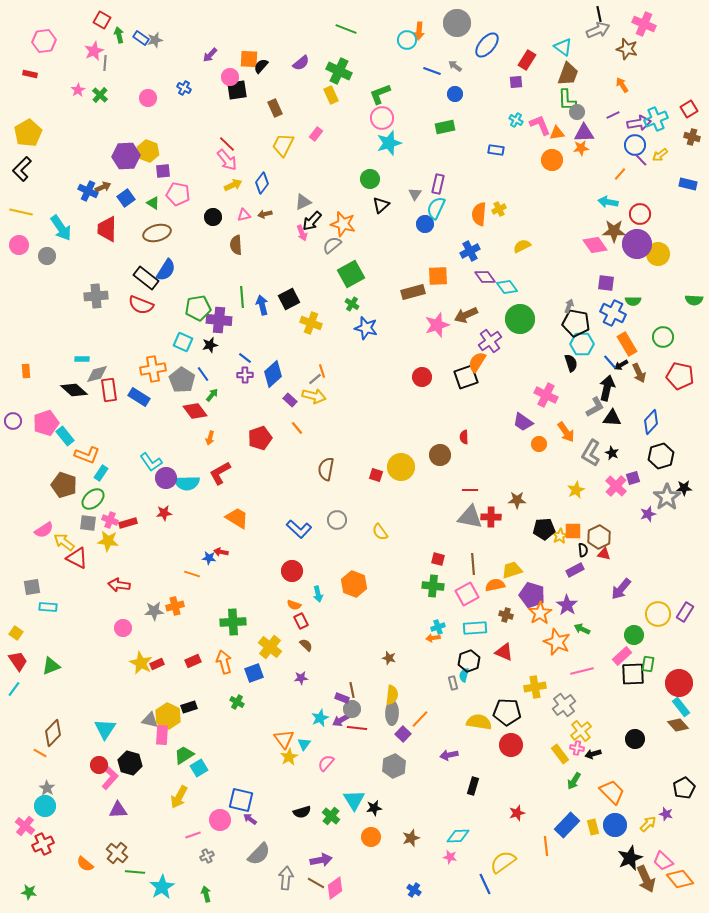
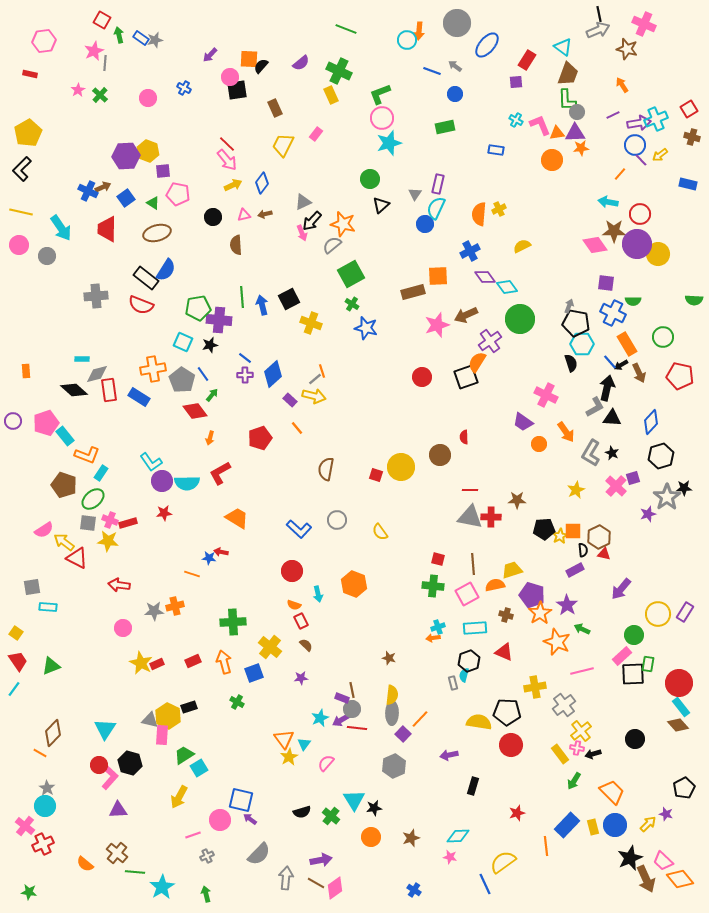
purple triangle at (584, 133): moved 9 px left
purple circle at (166, 478): moved 4 px left, 3 px down
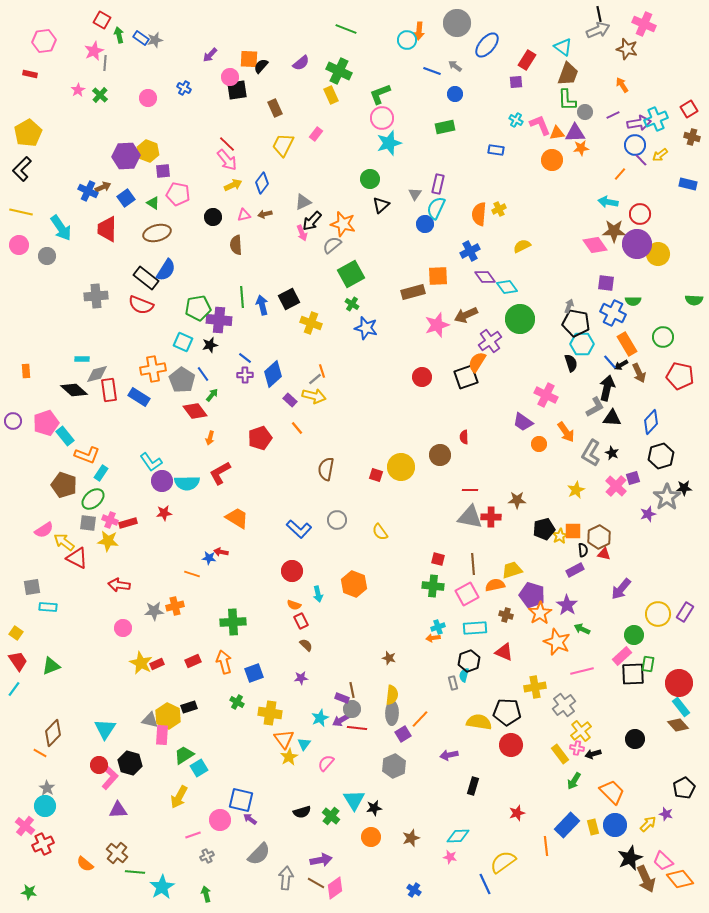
gray circle at (577, 112): moved 8 px right
black pentagon at (544, 529): rotated 10 degrees counterclockwise
yellow cross at (270, 647): moved 66 px down; rotated 30 degrees counterclockwise
purple square at (403, 734): rotated 14 degrees clockwise
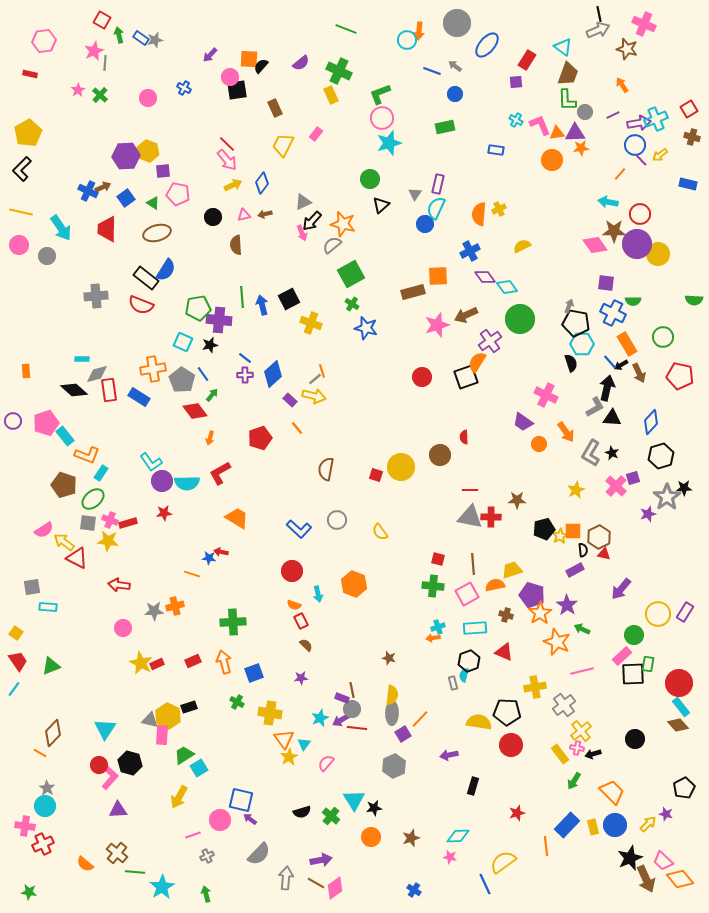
pink cross at (25, 826): rotated 30 degrees counterclockwise
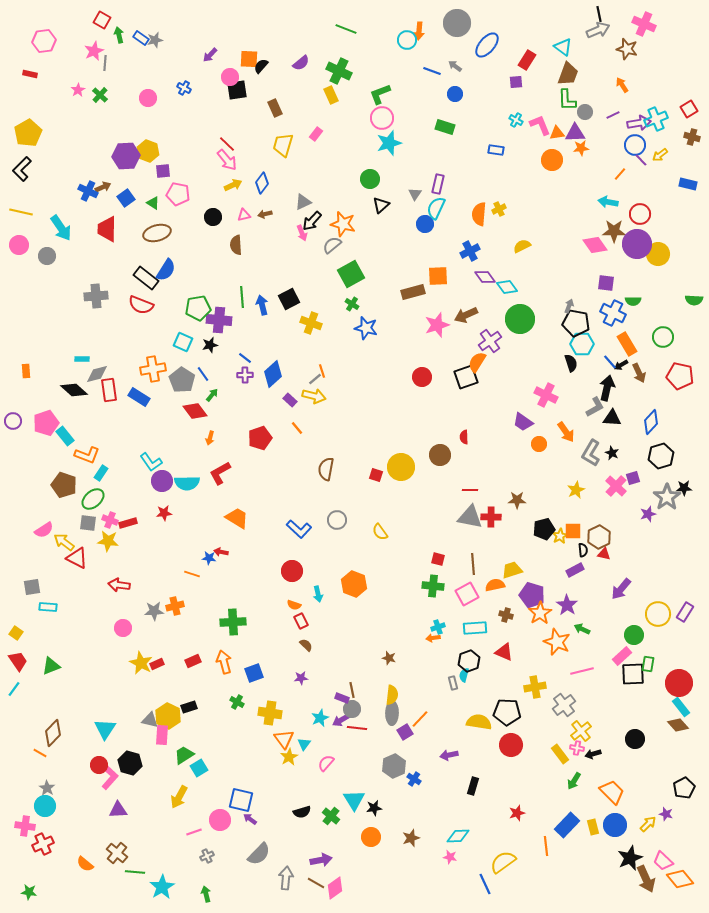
green rectangle at (445, 127): rotated 30 degrees clockwise
yellow trapezoid at (283, 145): rotated 10 degrees counterclockwise
purple square at (403, 734): moved 2 px right, 2 px up
pink line at (193, 835): moved 1 px right, 3 px up
blue cross at (414, 890): moved 111 px up
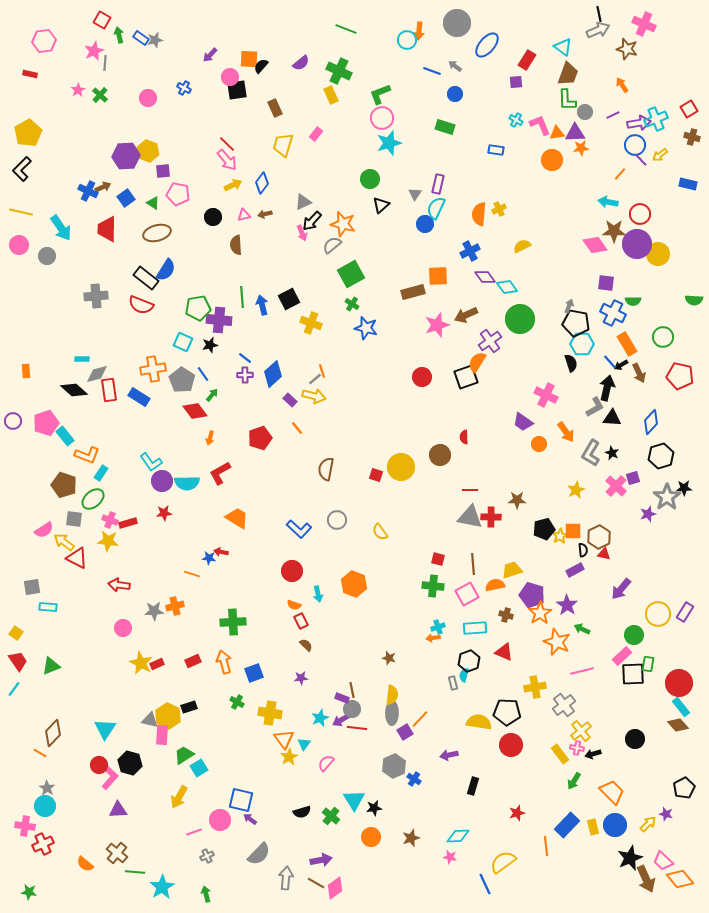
gray square at (88, 523): moved 14 px left, 4 px up
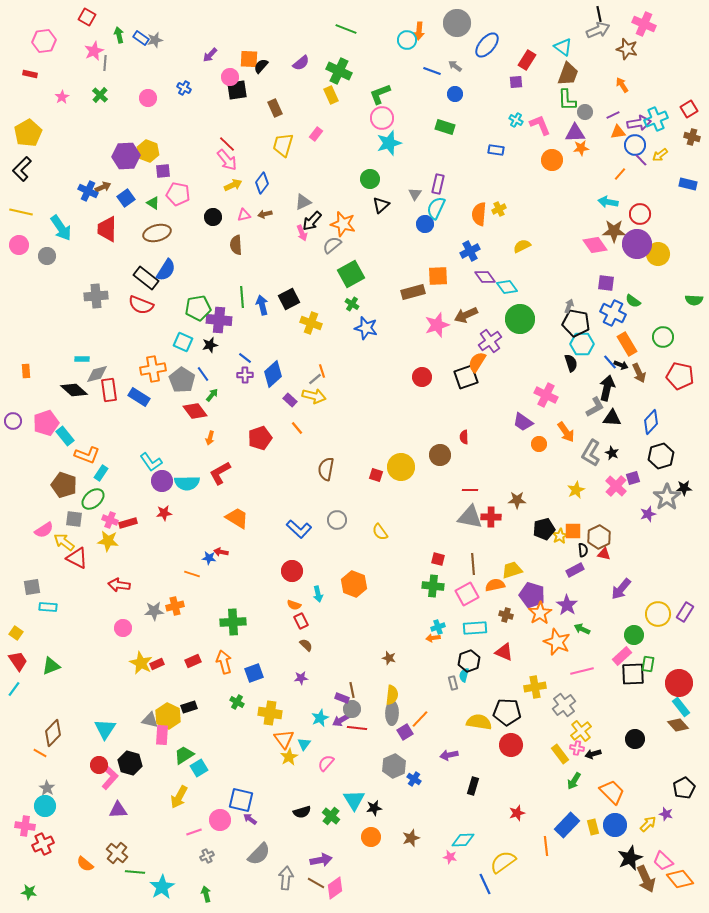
red square at (102, 20): moved 15 px left, 3 px up
pink star at (78, 90): moved 16 px left, 7 px down
orange triangle at (557, 133): moved 61 px right, 1 px up
green semicircle at (633, 301): rotated 35 degrees clockwise
black arrow at (621, 365): rotated 128 degrees counterclockwise
cyan diamond at (458, 836): moved 5 px right, 4 px down
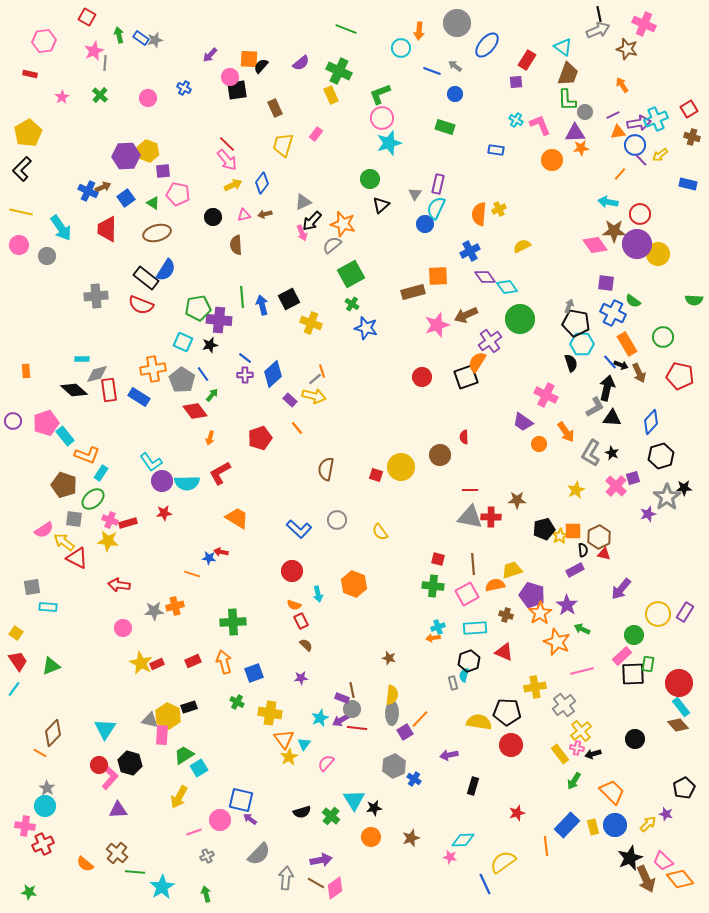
cyan circle at (407, 40): moved 6 px left, 8 px down
